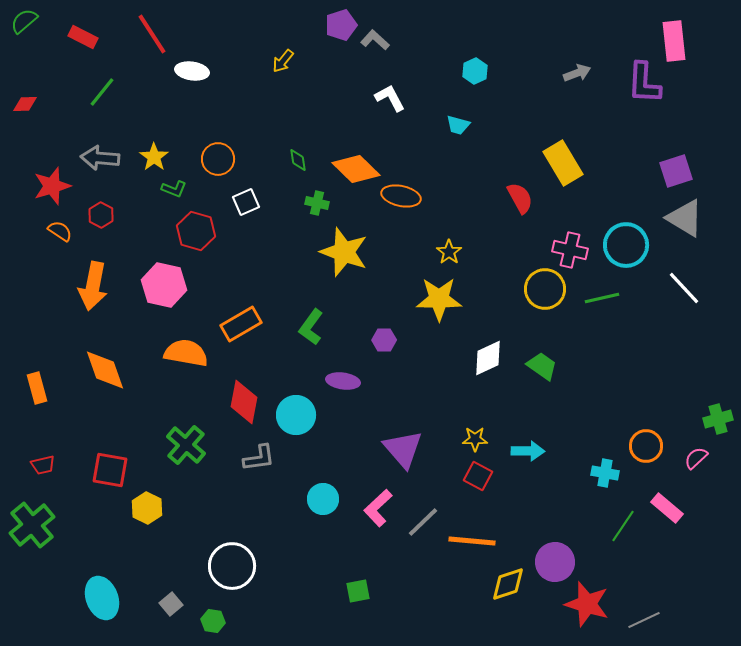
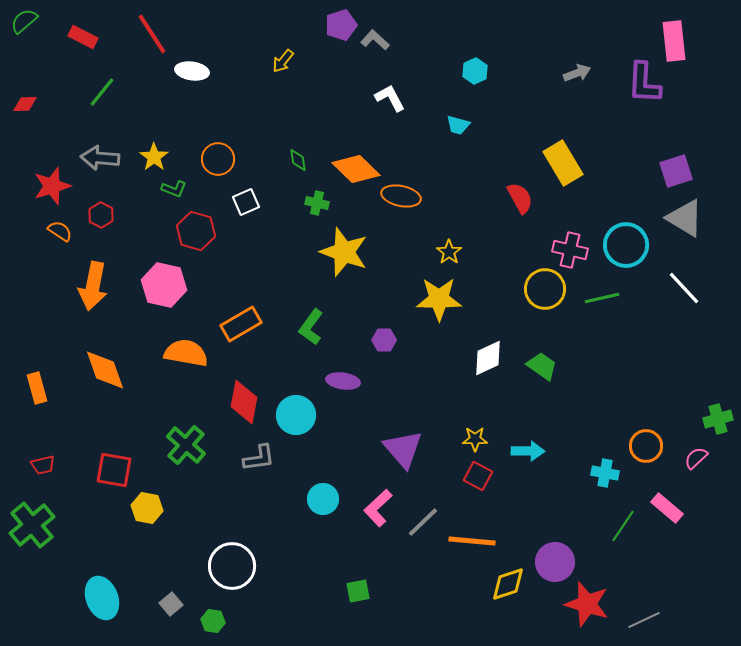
red square at (110, 470): moved 4 px right
yellow hexagon at (147, 508): rotated 16 degrees counterclockwise
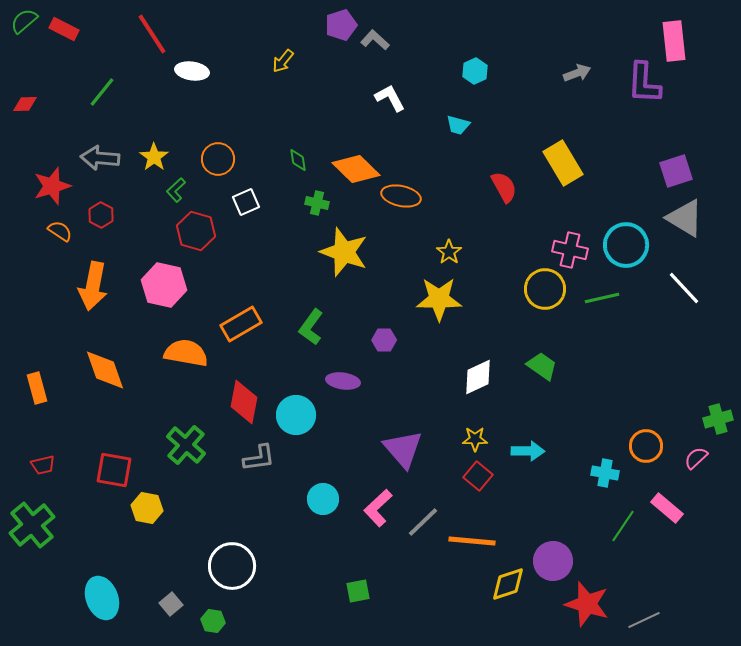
red rectangle at (83, 37): moved 19 px left, 8 px up
green L-shape at (174, 189): moved 2 px right, 1 px down; rotated 115 degrees clockwise
red semicircle at (520, 198): moved 16 px left, 11 px up
white diamond at (488, 358): moved 10 px left, 19 px down
red square at (478, 476): rotated 12 degrees clockwise
purple circle at (555, 562): moved 2 px left, 1 px up
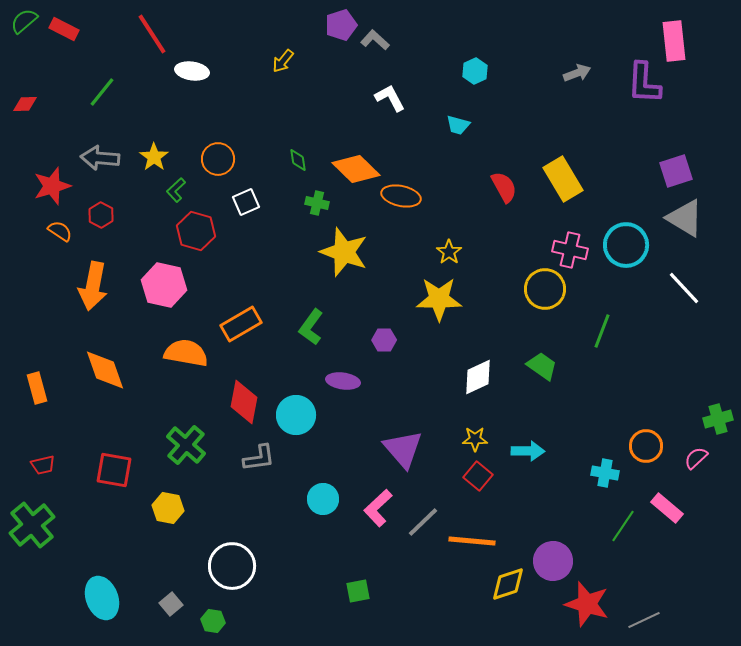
yellow rectangle at (563, 163): moved 16 px down
green line at (602, 298): moved 33 px down; rotated 56 degrees counterclockwise
yellow hexagon at (147, 508): moved 21 px right
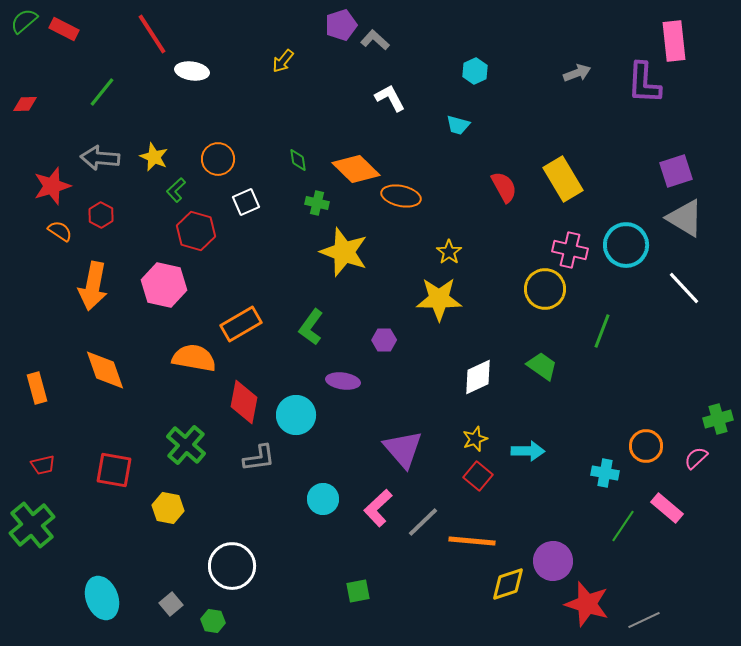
yellow star at (154, 157): rotated 12 degrees counterclockwise
orange semicircle at (186, 353): moved 8 px right, 5 px down
yellow star at (475, 439): rotated 20 degrees counterclockwise
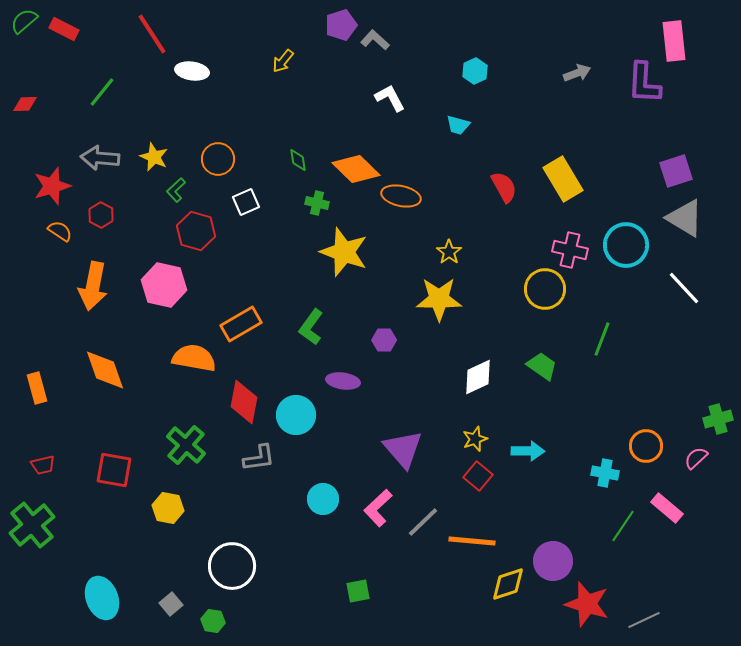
green line at (602, 331): moved 8 px down
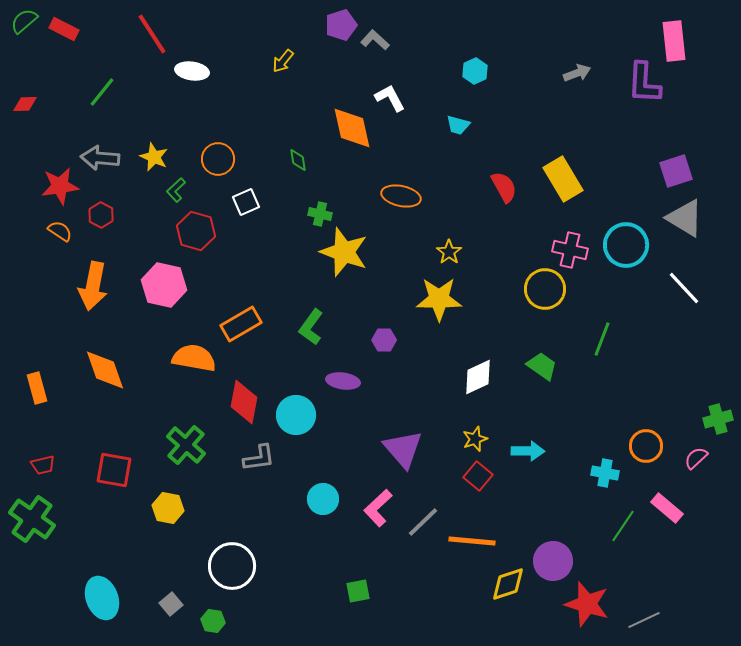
orange diamond at (356, 169): moved 4 px left, 41 px up; rotated 33 degrees clockwise
red star at (52, 186): moved 8 px right; rotated 9 degrees clockwise
green cross at (317, 203): moved 3 px right, 11 px down
green cross at (32, 525): moved 6 px up; rotated 15 degrees counterclockwise
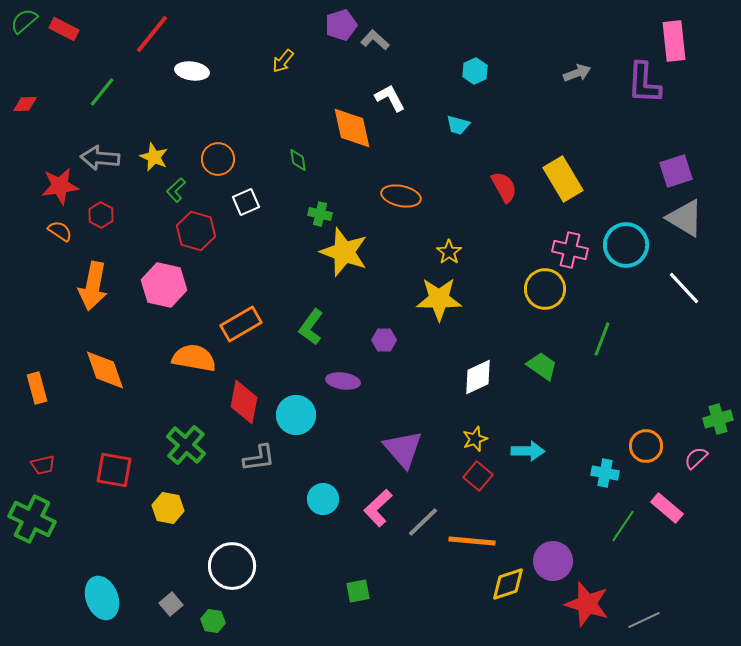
red line at (152, 34): rotated 72 degrees clockwise
green cross at (32, 519): rotated 9 degrees counterclockwise
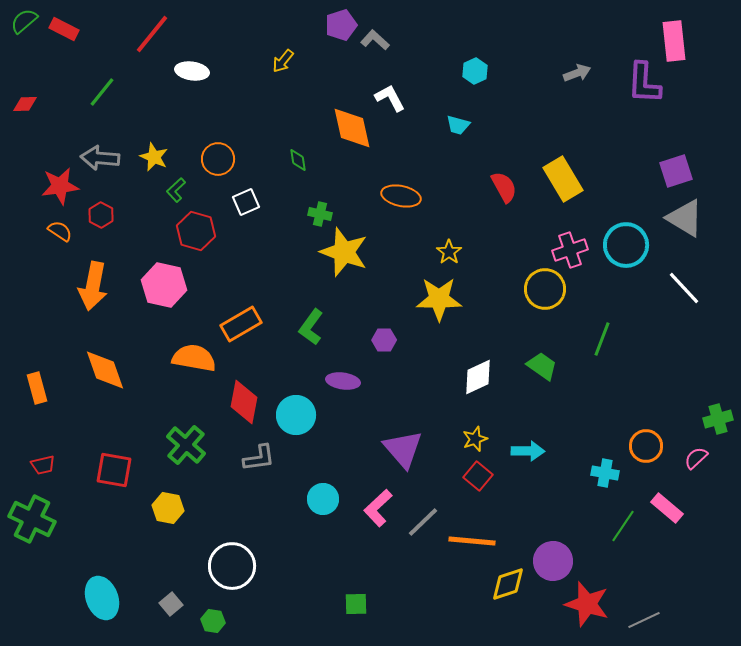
pink cross at (570, 250): rotated 32 degrees counterclockwise
green square at (358, 591): moved 2 px left, 13 px down; rotated 10 degrees clockwise
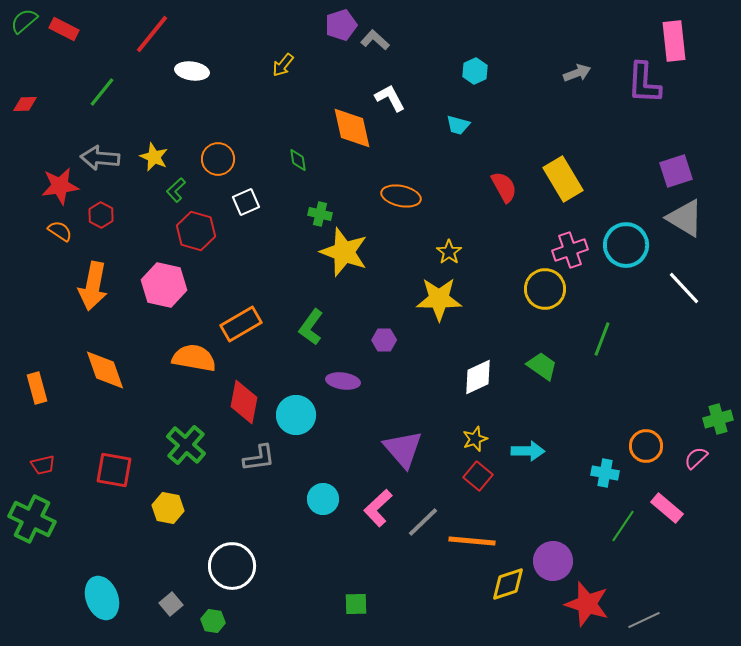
yellow arrow at (283, 61): moved 4 px down
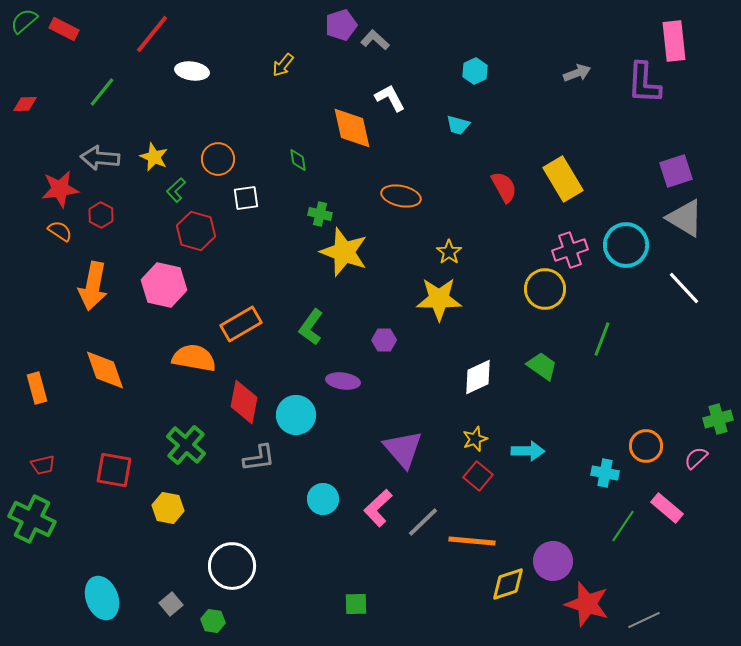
red star at (60, 186): moved 3 px down
white square at (246, 202): moved 4 px up; rotated 16 degrees clockwise
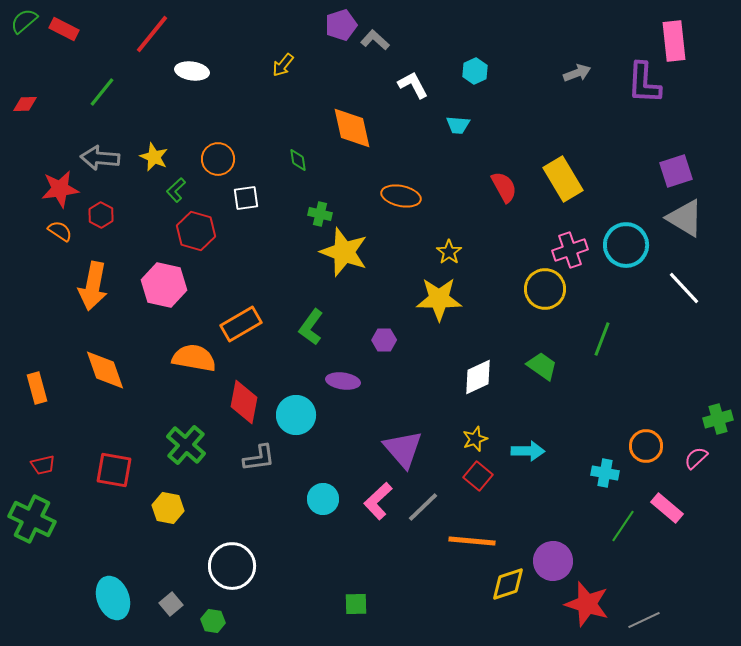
white L-shape at (390, 98): moved 23 px right, 13 px up
cyan trapezoid at (458, 125): rotated 10 degrees counterclockwise
pink L-shape at (378, 508): moved 7 px up
gray line at (423, 522): moved 15 px up
cyan ellipse at (102, 598): moved 11 px right
